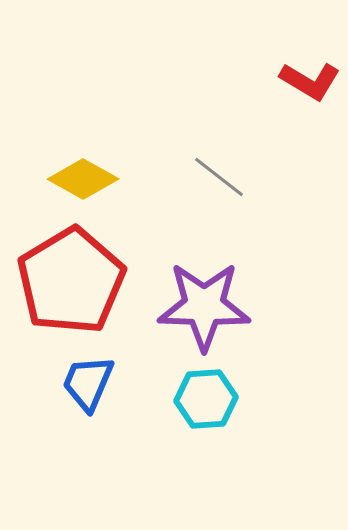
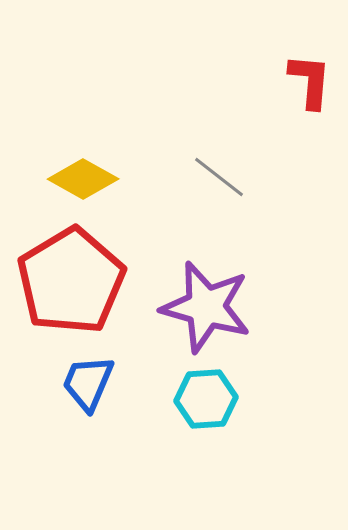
red L-shape: rotated 116 degrees counterclockwise
purple star: moved 2 px right, 1 px down; rotated 14 degrees clockwise
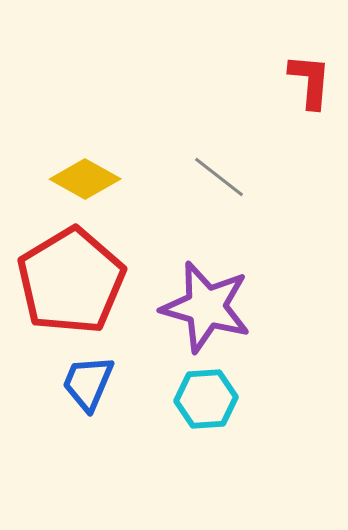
yellow diamond: moved 2 px right
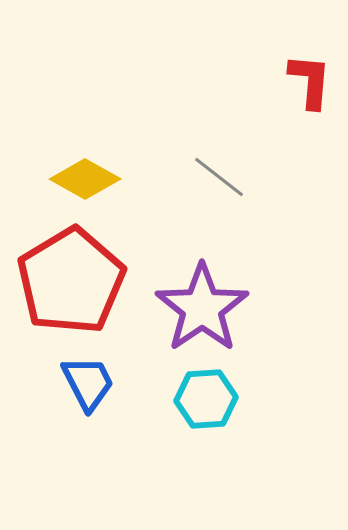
purple star: moved 4 px left, 1 px down; rotated 22 degrees clockwise
blue trapezoid: rotated 130 degrees clockwise
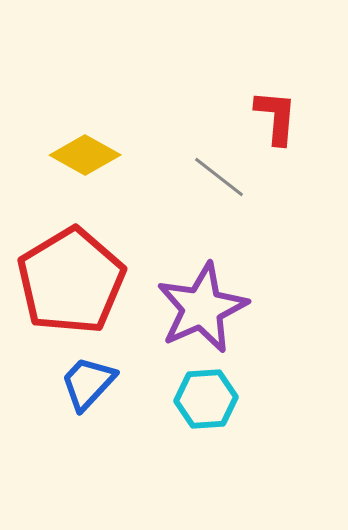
red L-shape: moved 34 px left, 36 px down
yellow diamond: moved 24 px up
purple star: rotated 10 degrees clockwise
blue trapezoid: rotated 110 degrees counterclockwise
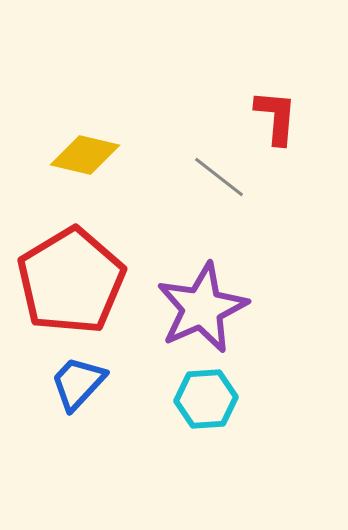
yellow diamond: rotated 16 degrees counterclockwise
blue trapezoid: moved 10 px left
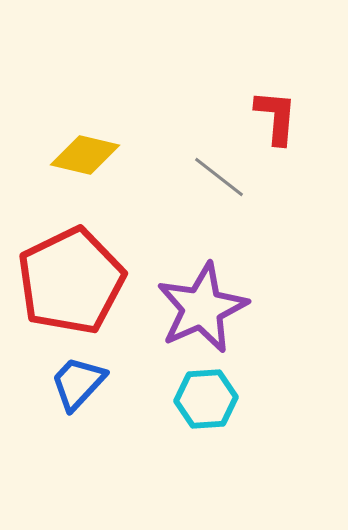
red pentagon: rotated 5 degrees clockwise
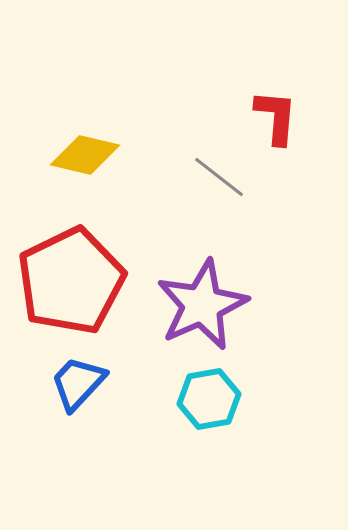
purple star: moved 3 px up
cyan hexagon: moved 3 px right; rotated 6 degrees counterclockwise
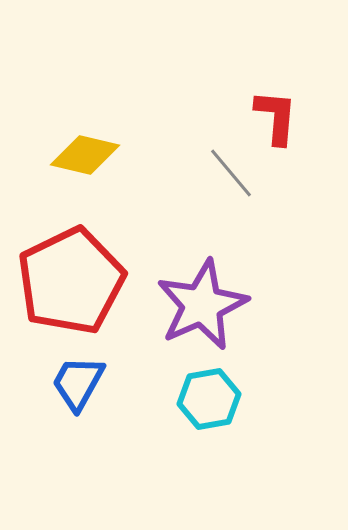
gray line: moved 12 px right, 4 px up; rotated 12 degrees clockwise
blue trapezoid: rotated 14 degrees counterclockwise
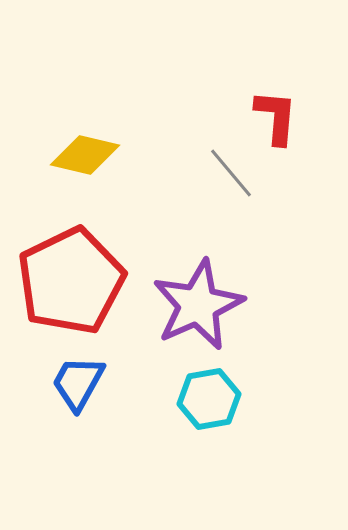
purple star: moved 4 px left
